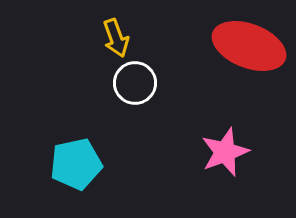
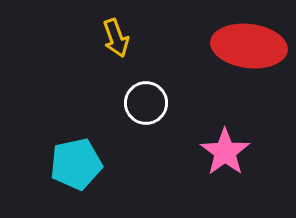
red ellipse: rotated 14 degrees counterclockwise
white circle: moved 11 px right, 20 px down
pink star: rotated 15 degrees counterclockwise
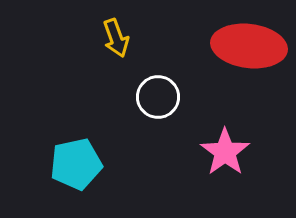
white circle: moved 12 px right, 6 px up
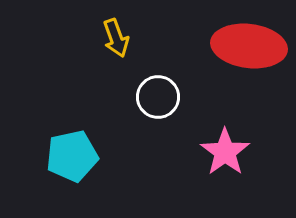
cyan pentagon: moved 4 px left, 8 px up
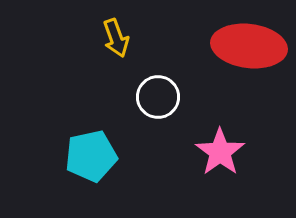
pink star: moved 5 px left
cyan pentagon: moved 19 px right
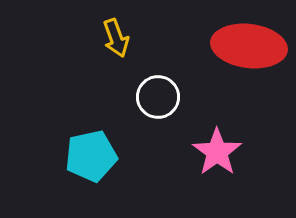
pink star: moved 3 px left
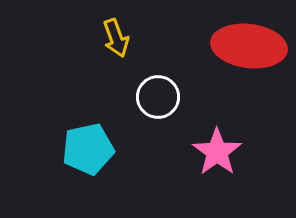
cyan pentagon: moved 3 px left, 7 px up
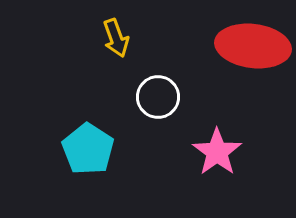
red ellipse: moved 4 px right
cyan pentagon: rotated 27 degrees counterclockwise
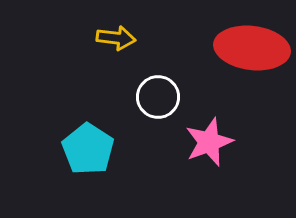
yellow arrow: rotated 63 degrees counterclockwise
red ellipse: moved 1 px left, 2 px down
pink star: moved 8 px left, 10 px up; rotated 15 degrees clockwise
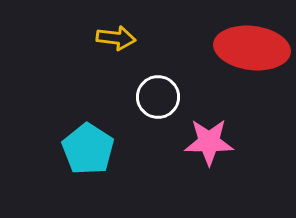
pink star: rotated 21 degrees clockwise
